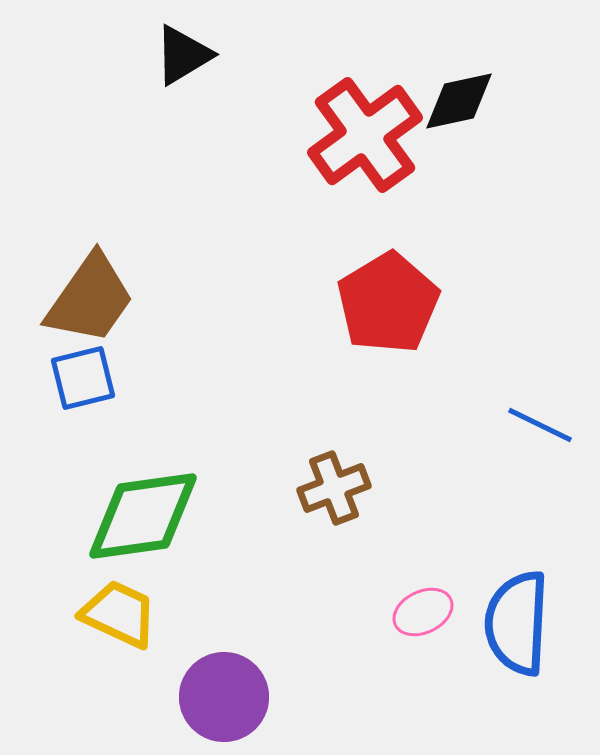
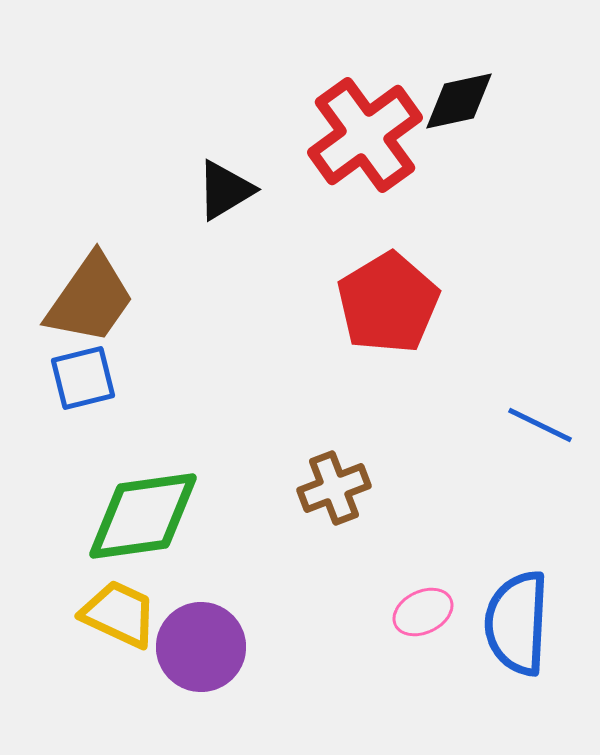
black triangle: moved 42 px right, 135 px down
purple circle: moved 23 px left, 50 px up
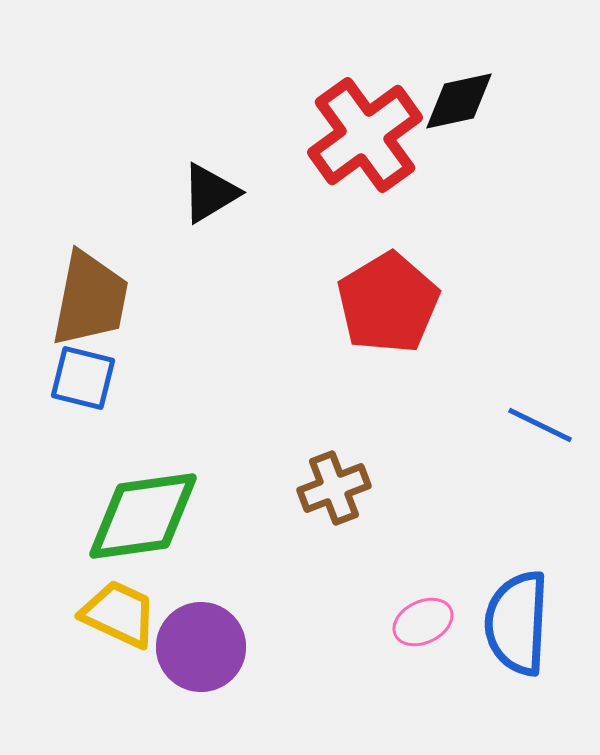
black triangle: moved 15 px left, 3 px down
brown trapezoid: rotated 24 degrees counterclockwise
blue square: rotated 28 degrees clockwise
pink ellipse: moved 10 px down
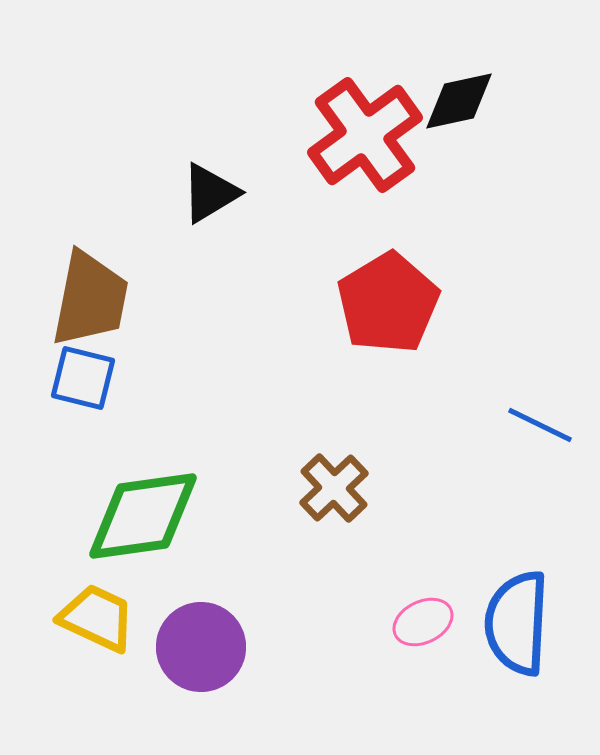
brown cross: rotated 22 degrees counterclockwise
yellow trapezoid: moved 22 px left, 4 px down
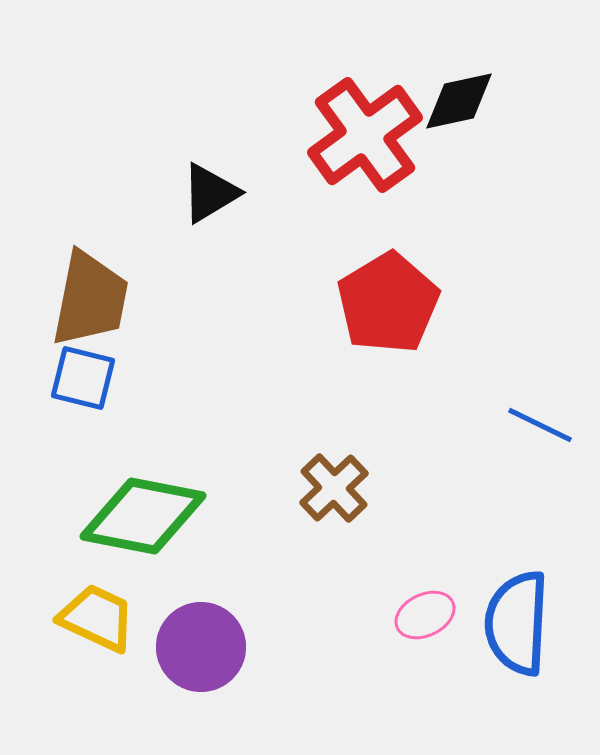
green diamond: rotated 19 degrees clockwise
pink ellipse: moved 2 px right, 7 px up
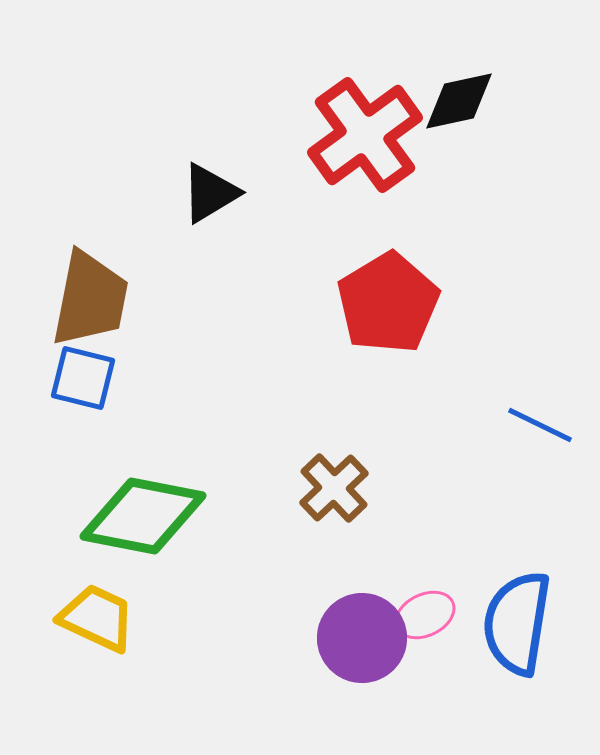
blue semicircle: rotated 6 degrees clockwise
purple circle: moved 161 px right, 9 px up
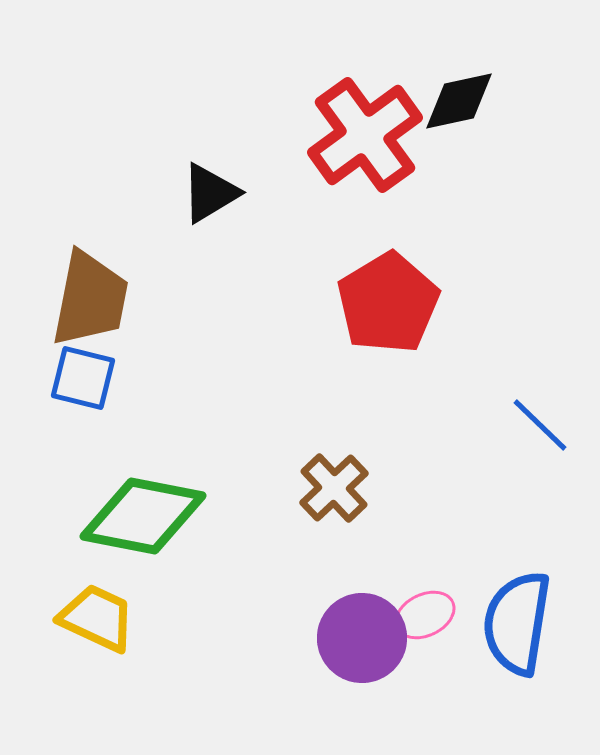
blue line: rotated 18 degrees clockwise
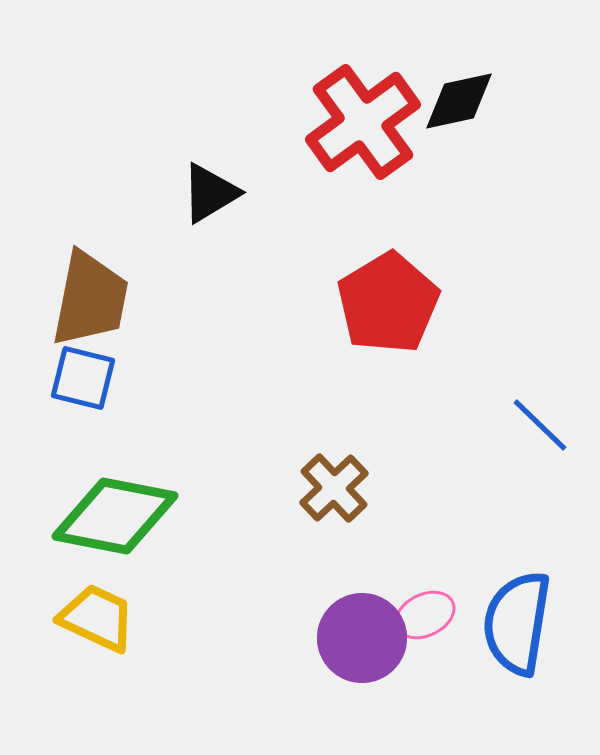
red cross: moved 2 px left, 13 px up
green diamond: moved 28 px left
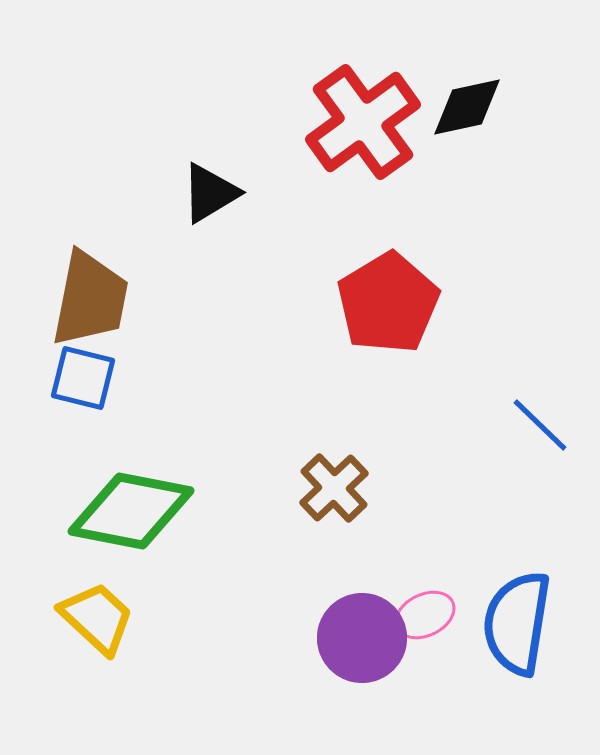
black diamond: moved 8 px right, 6 px down
green diamond: moved 16 px right, 5 px up
yellow trapezoid: rotated 18 degrees clockwise
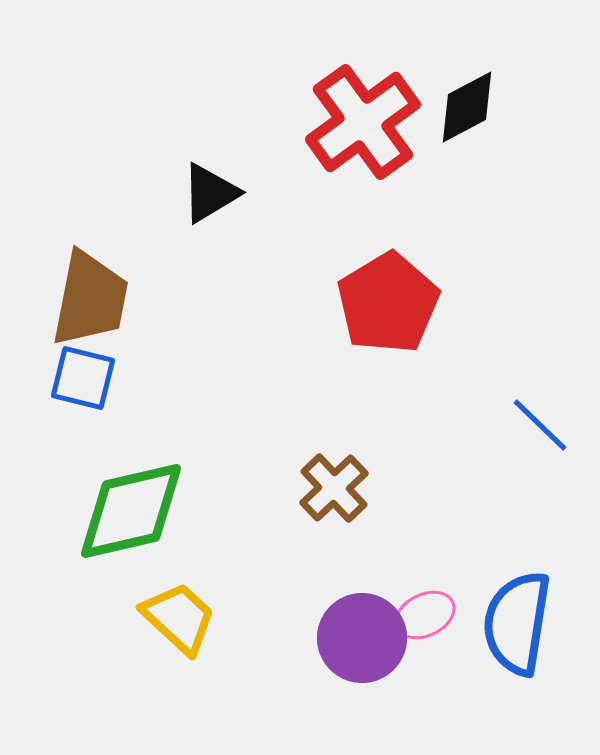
black diamond: rotated 16 degrees counterclockwise
green diamond: rotated 24 degrees counterclockwise
yellow trapezoid: moved 82 px right
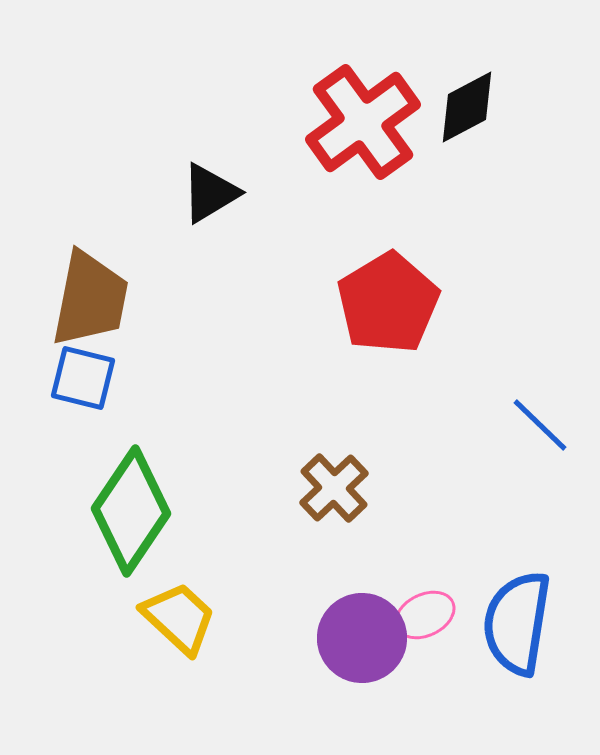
green diamond: rotated 43 degrees counterclockwise
